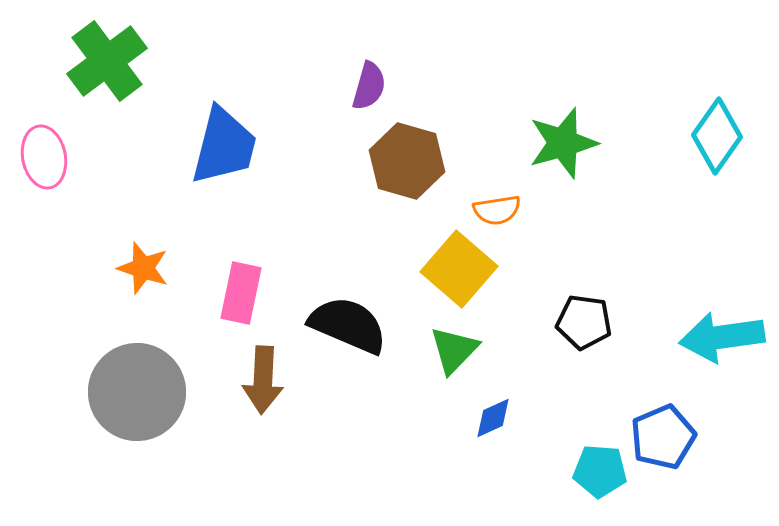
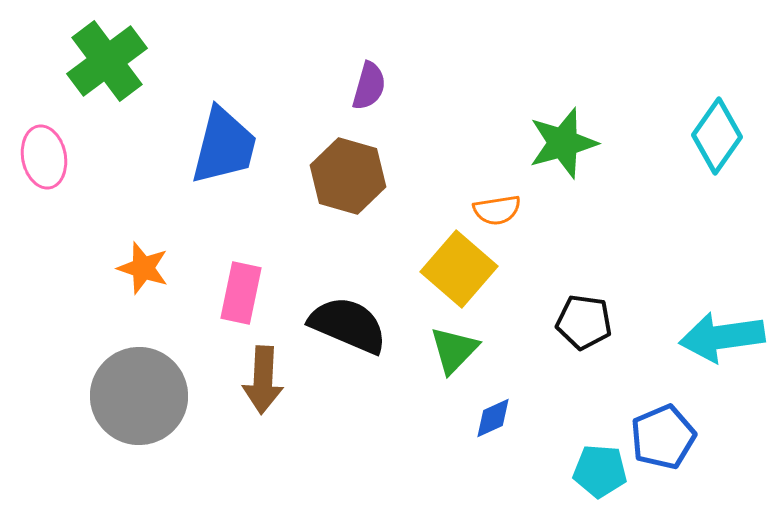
brown hexagon: moved 59 px left, 15 px down
gray circle: moved 2 px right, 4 px down
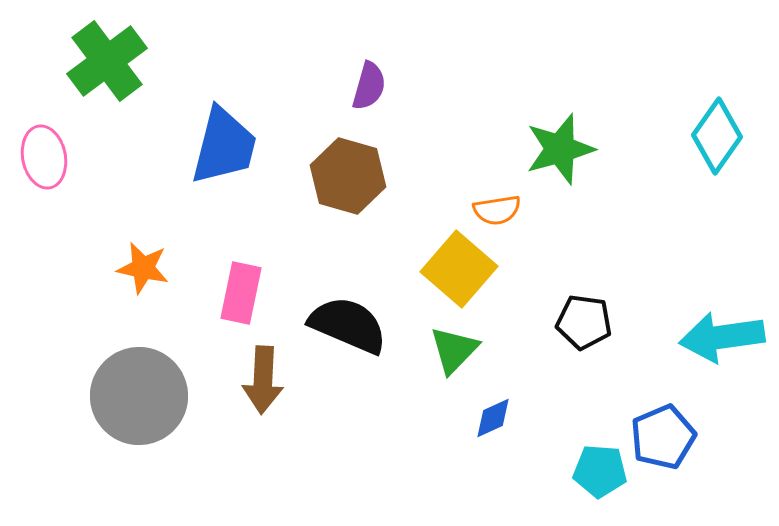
green star: moved 3 px left, 6 px down
orange star: rotated 6 degrees counterclockwise
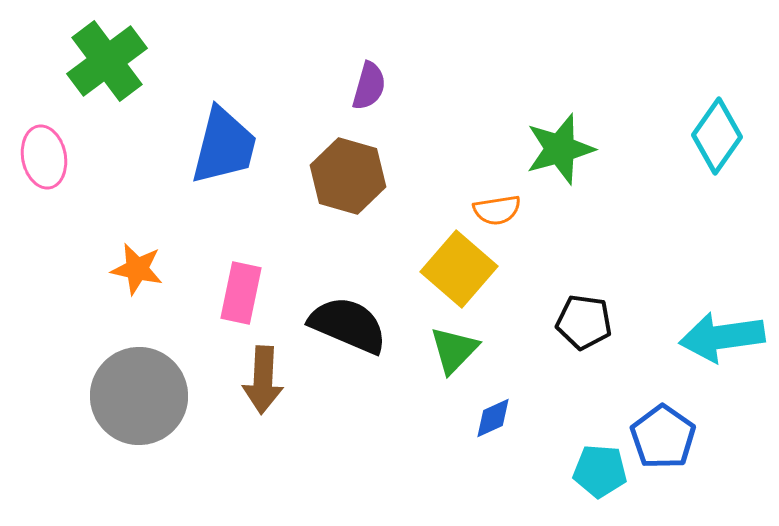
orange star: moved 6 px left, 1 px down
blue pentagon: rotated 14 degrees counterclockwise
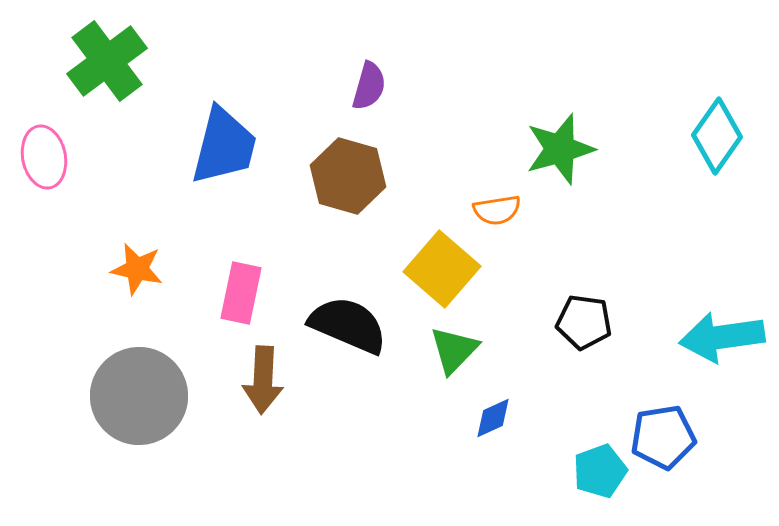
yellow square: moved 17 px left
blue pentagon: rotated 28 degrees clockwise
cyan pentagon: rotated 24 degrees counterclockwise
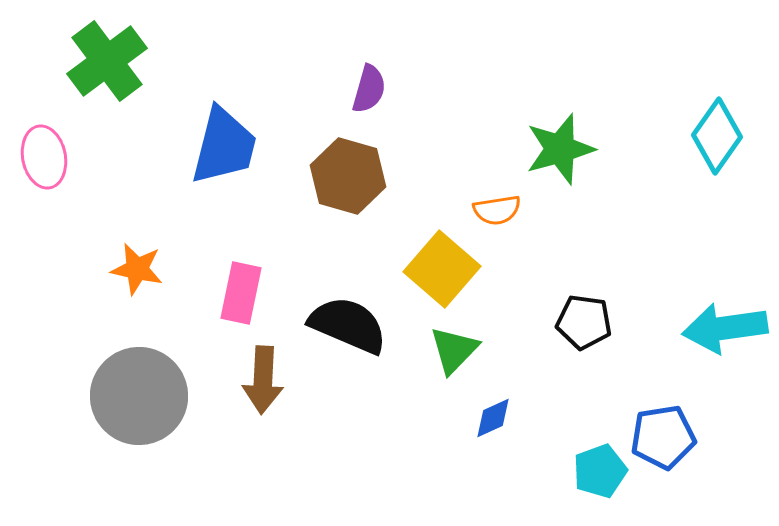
purple semicircle: moved 3 px down
cyan arrow: moved 3 px right, 9 px up
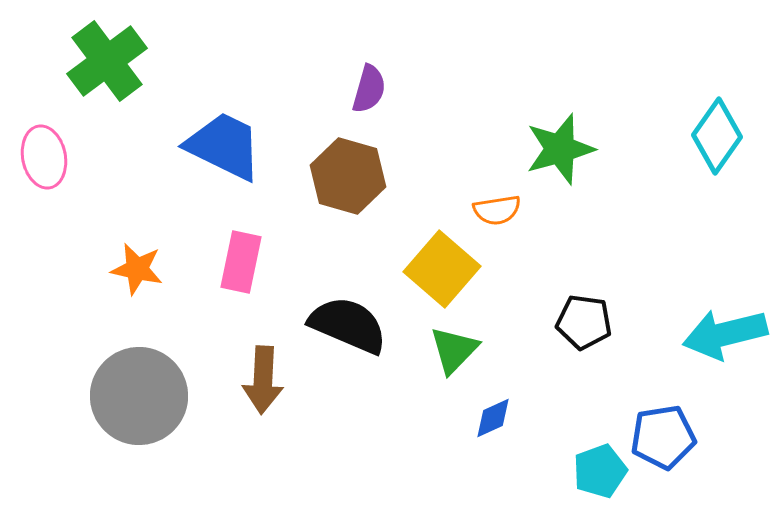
blue trapezoid: rotated 78 degrees counterclockwise
pink rectangle: moved 31 px up
cyan arrow: moved 6 px down; rotated 6 degrees counterclockwise
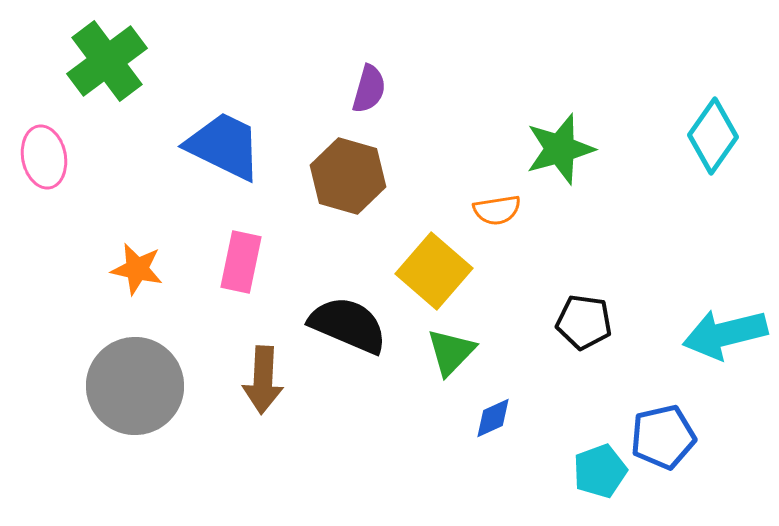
cyan diamond: moved 4 px left
yellow square: moved 8 px left, 2 px down
green triangle: moved 3 px left, 2 px down
gray circle: moved 4 px left, 10 px up
blue pentagon: rotated 4 degrees counterclockwise
